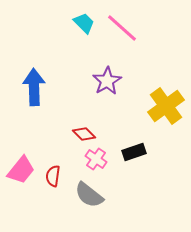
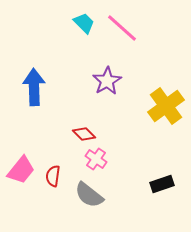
black rectangle: moved 28 px right, 32 px down
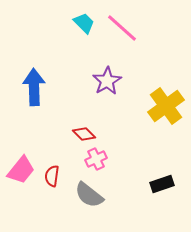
pink cross: rotated 30 degrees clockwise
red semicircle: moved 1 px left
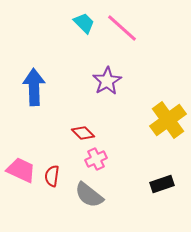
yellow cross: moved 2 px right, 14 px down
red diamond: moved 1 px left, 1 px up
pink trapezoid: rotated 104 degrees counterclockwise
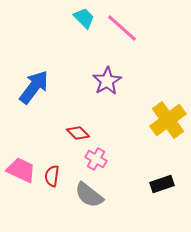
cyan trapezoid: moved 5 px up
blue arrow: rotated 39 degrees clockwise
red diamond: moved 5 px left
pink cross: rotated 35 degrees counterclockwise
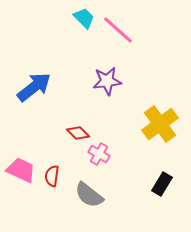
pink line: moved 4 px left, 2 px down
purple star: rotated 24 degrees clockwise
blue arrow: rotated 15 degrees clockwise
yellow cross: moved 8 px left, 4 px down
pink cross: moved 3 px right, 5 px up
black rectangle: rotated 40 degrees counterclockwise
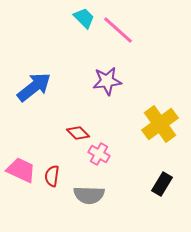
gray semicircle: rotated 36 degrees counterclockwise
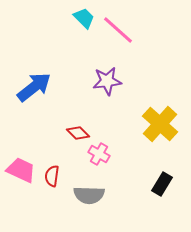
yellow cross: rotated 12 degrees counterclockwise
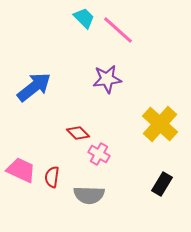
purple star: moved 2 px up
red semicircle: moved 1 px down
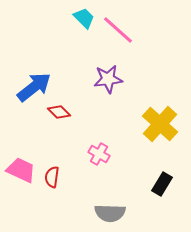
purple star: moved 1 px right
red diamond: moved 19 px left, 21 px up
gray semicircle: moved 21 px right, 18 px down
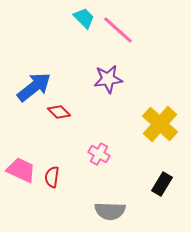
gray semicircle: moved 2 px up
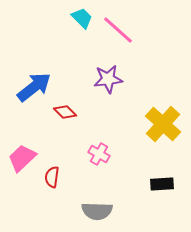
cyan trapezoid: moved 2 px left
red diamond: moved 6 px right
yellow cross: moved 3 px right
pink trapezoid: moved 1 px right, 12 px up; rotated 68 degrees counterclockwise
black rectangle: rotated 55 degrees clockwise
gray semicircle: moved 13 px left
